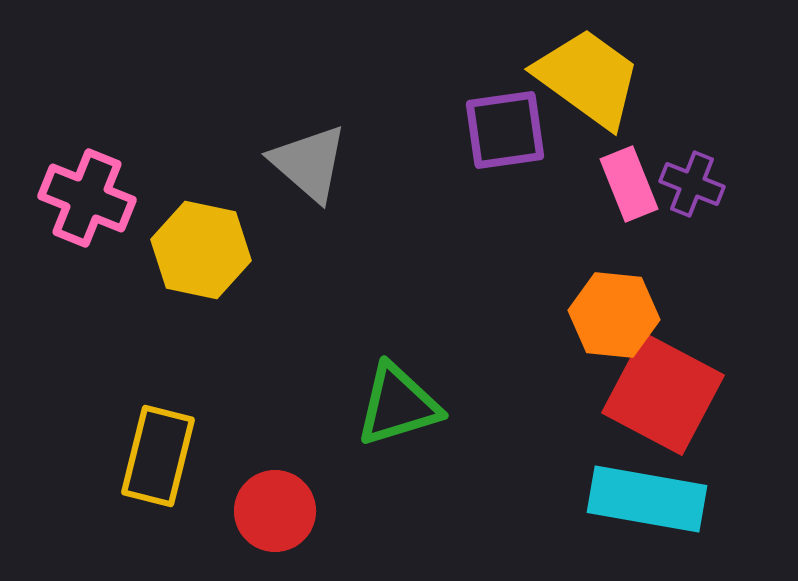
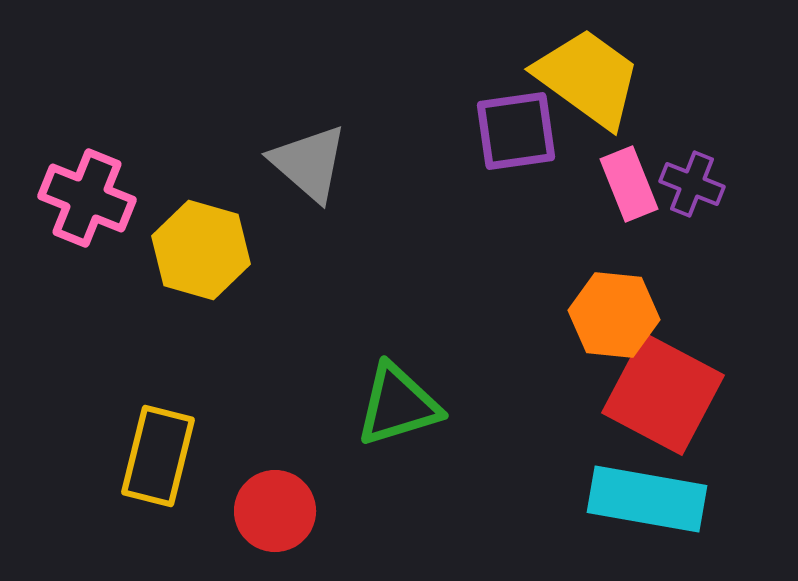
purple square: moved 11 px right, 1 px down
yellow hexagon: rotated 4 degrees clockwise
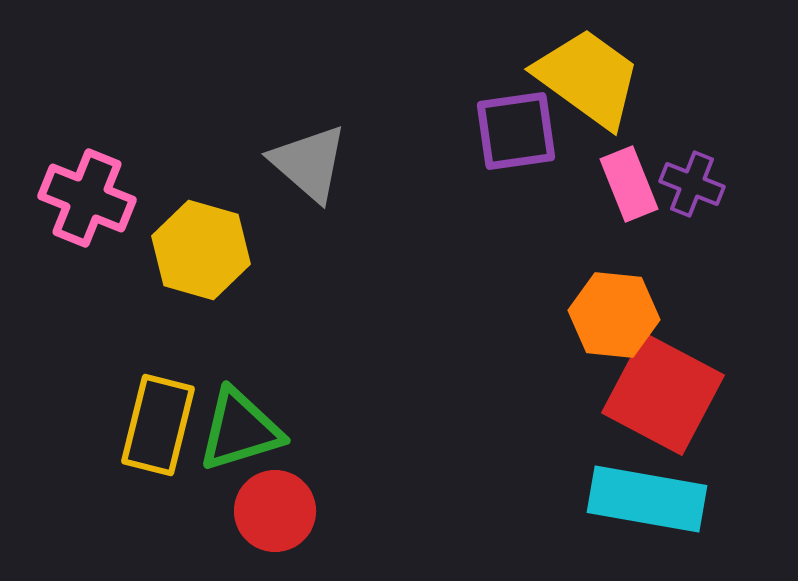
green triangle: moved 158 px left, 25 px down
yellow rectangle: moved 31 px up
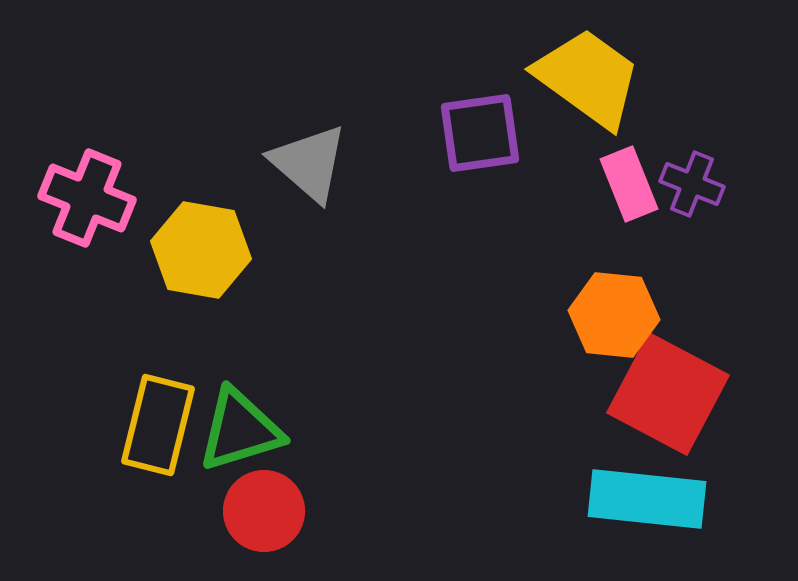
purple square: moved 36 px left, 2 px down
yellow hexagon: rotated 6 degrees counterclockwise
red square: moved 5 px right
cyan rectangle: rotated 4 degrees counterclockwise
red circle: moved 11 px left
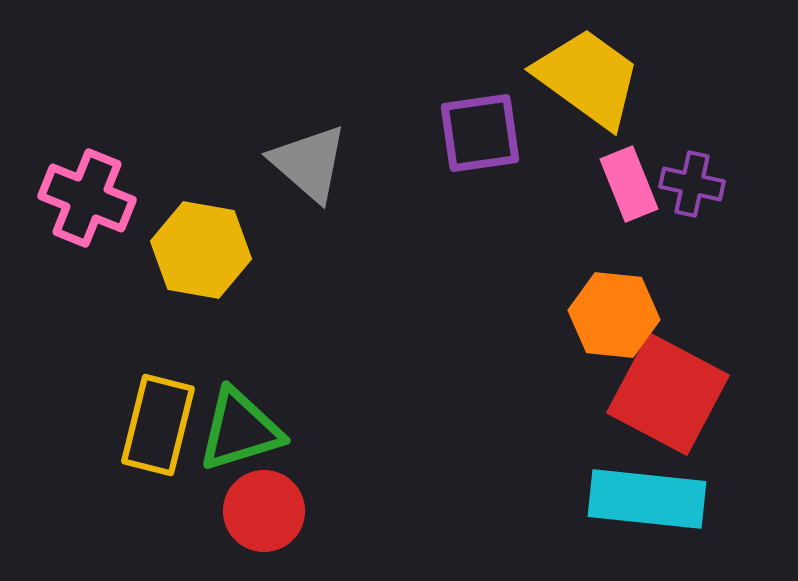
purple cross: rotated 10 degrees counterclockwise
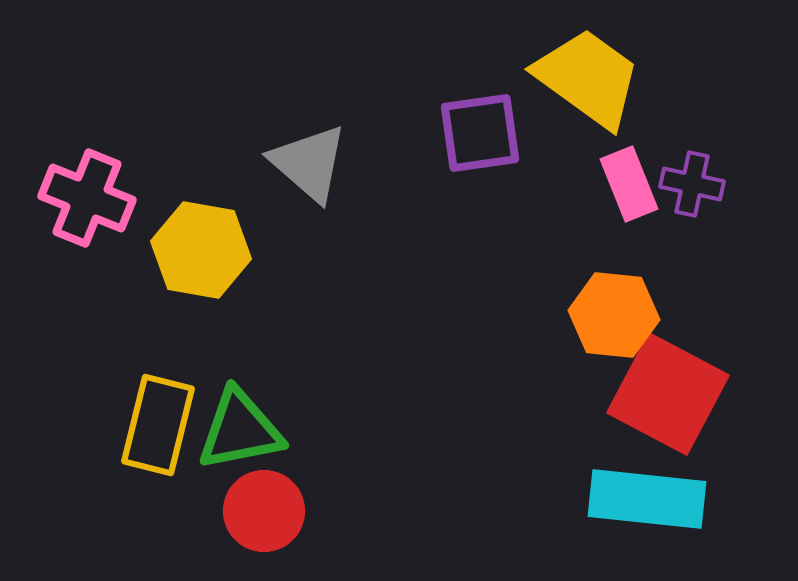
green triangle: rotated 6 degrees clockwise
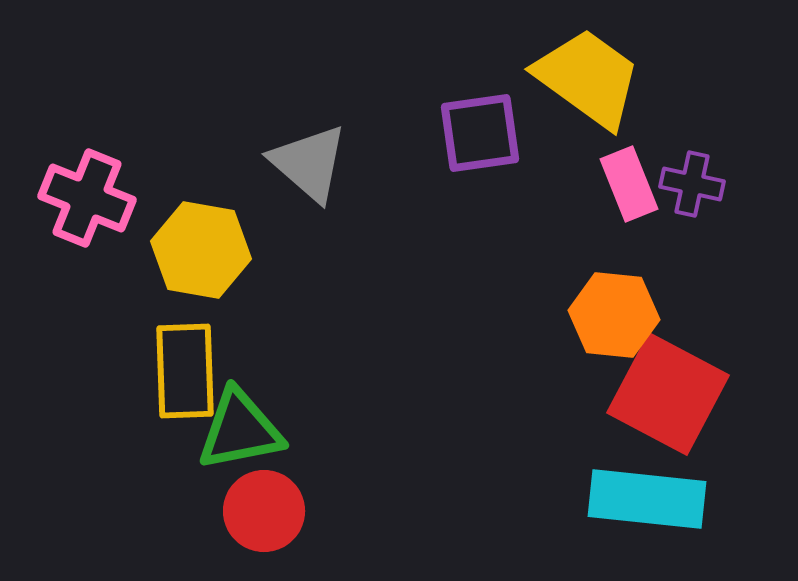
yellow rectangle: moved 27 px right, 54 px up; rotated 16 degrees counterclockwise
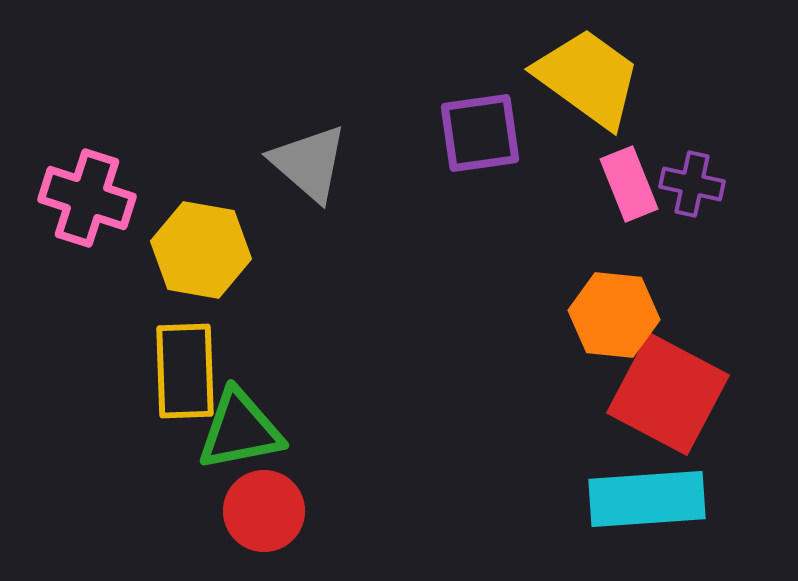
pink cross: rotated 4 degrees counterclockwise
cyan rectangle: rotated 10 degrees counterclockwise
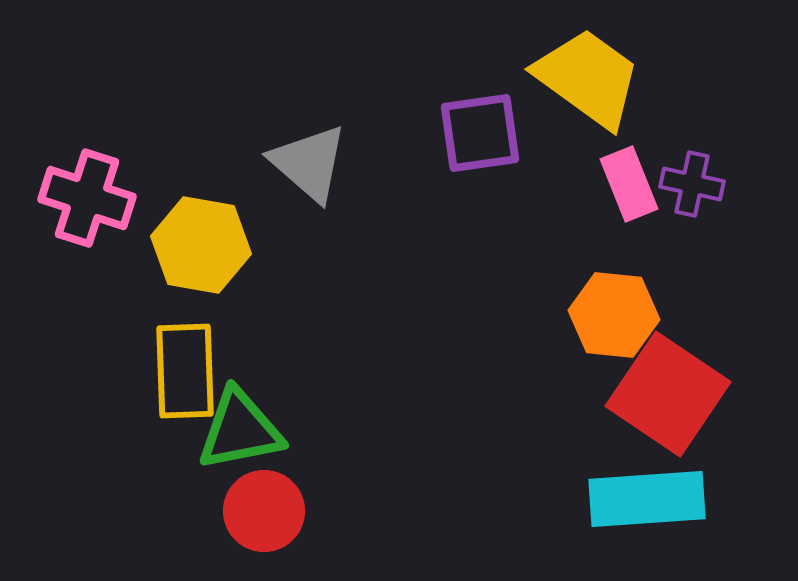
yellow hexagon: moved 5 px up
red square: rotated 6 degrees clockwise
